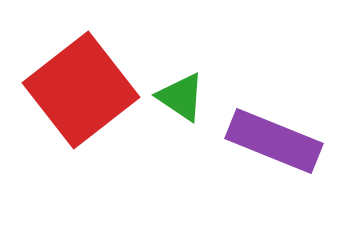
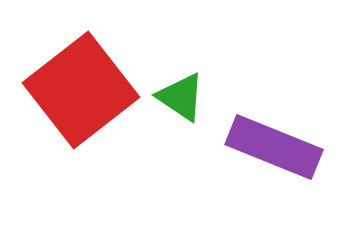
purple rectangle: moved 6 px down
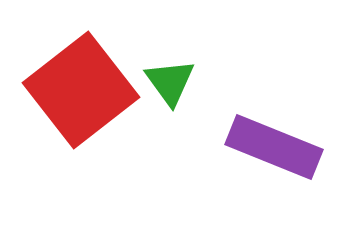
green triangle: moved 11 px left, 15 px up; rotated 20 degrees clockwise
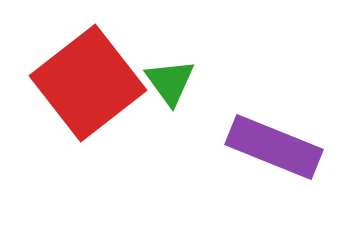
red square: moved 7 px right, 7 px up
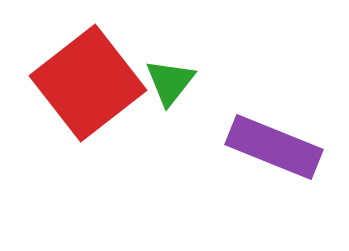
green triangle: rotated 14 degrees clockwise
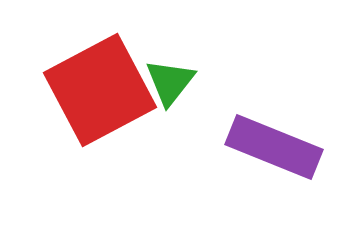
red square: moved 12 px right, 7 px down; rotated 10 degrees clockwise
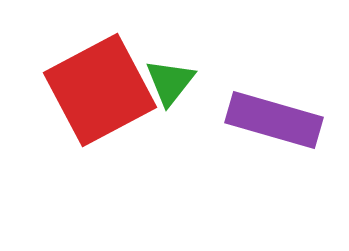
purple rectangle: moved 27 px up; rotated 6 degrees counterclockwise
